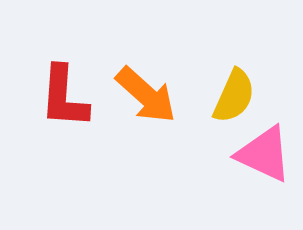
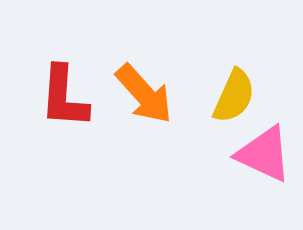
orange arrow: moved 2 px left, 1 px up; rotated 6 degrees clockwise
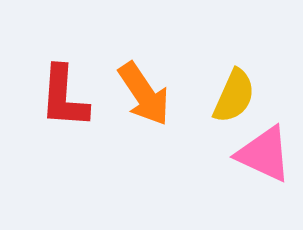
orange arrow: rotated 8 degrees clockwise
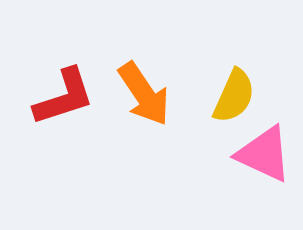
red L-shape: rotated 112 degrees counterclockwise
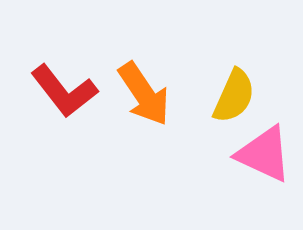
red L-shape: moved 6 px up; rotated 70 degrees clockwise
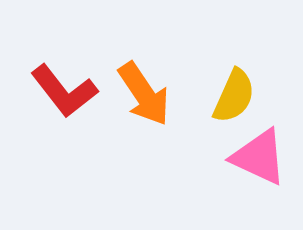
pink triangle: moved 5 px left, 3 px down
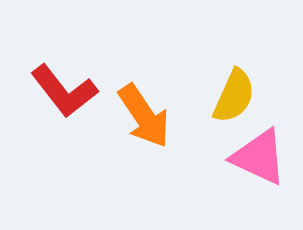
orange arrow: moved 22 px down
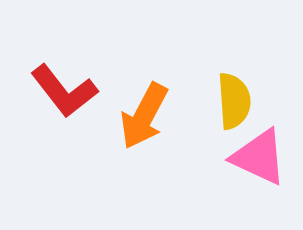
yellow semicircle: moved 5 px down; rotated 28 degrees counterclockwise
orange arrow: rotated 62 degrees clockwise
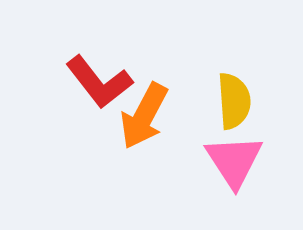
red L-shape: moved 35 px right, 9 px up
pink triangle: moved 25 px left, 4 px down; rotated 32 degrees clockwise
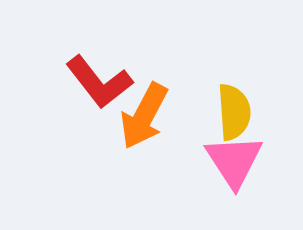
yellow semicircle: moved 11 px down
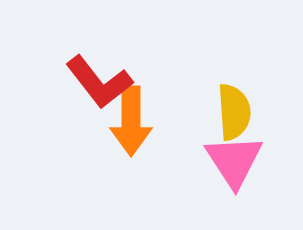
orange arrow: moved 13 px left, 5 px down; rotated 28 degrees counterclockwise
